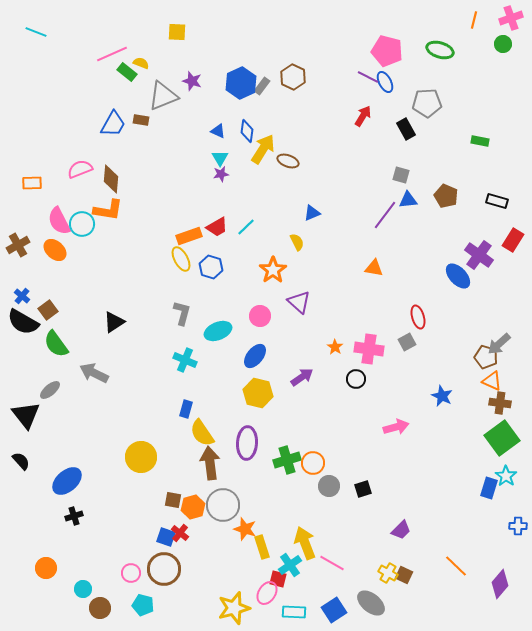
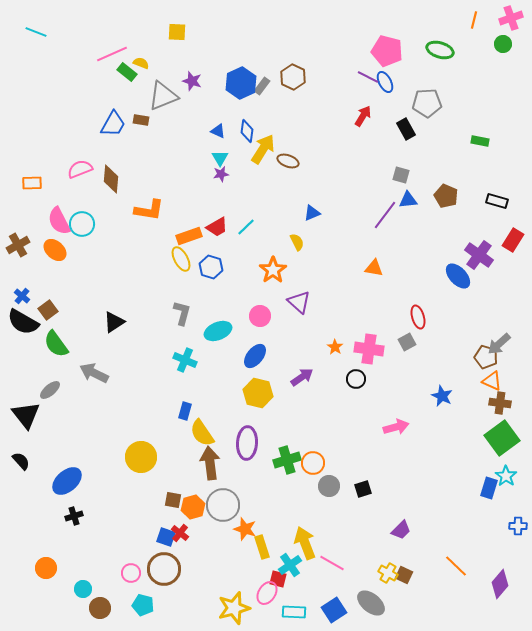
orange L-shape at (108, 210): moved 41 px right
blue rectangle at (186, 409): moved 1 px left, 2 px down
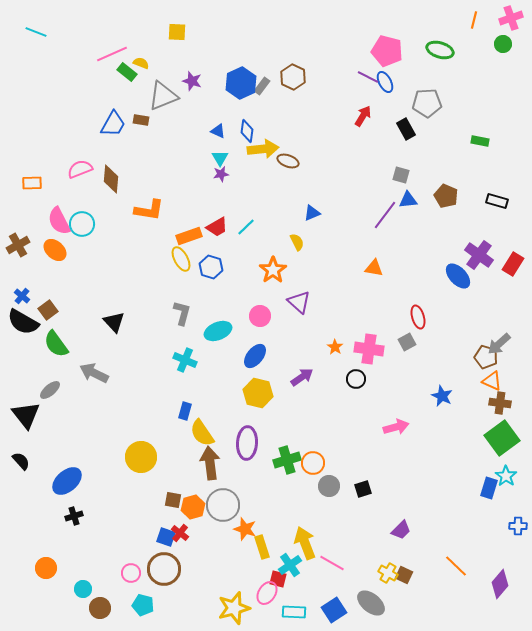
yellow arrow at (263, 149): rotated 52 degrees clockwise
red rectangle at (513, 240): moved 24 px down
black triangle at (114, 322): rotated 40 degrees counterclockwise
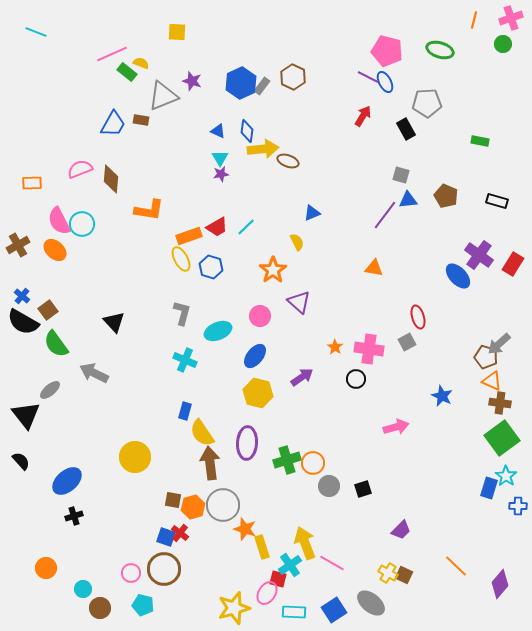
yellow circle at (141, 457): moved 6 px left
blue cross at (518, 526): moved 20 px up
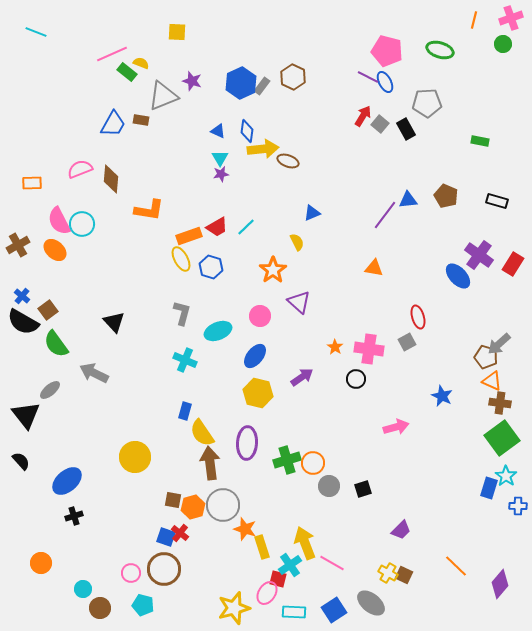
gray square at (401, 175): moved 21 px left, 51 px up; rotated 24 degrees clockwise
orange circle at (46, 568): moved 5 px left, 5 px up
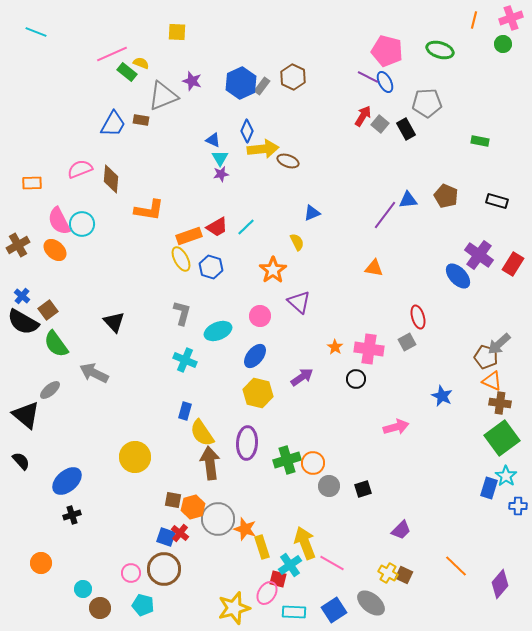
blue triangle at (218, 131): moved 5 px left, 9 px down
blue diamond at (247, 131): rotated 15 degrees clockwise
black triangle at (26, 415): rotated 12 degrees counterclockwise
gray circle at (223, 505): moved 5 px left, 14 px down
black cross at (74, 516): moved 2 px left, 1 px up
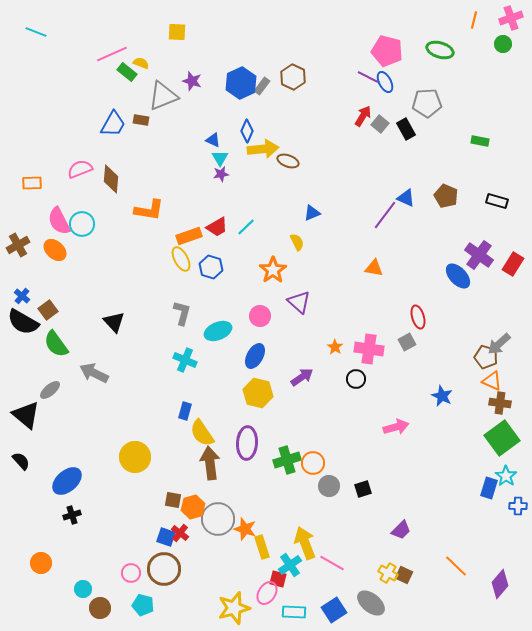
blue triangle at (408, 200): moved 2 px left, 2 px up; rotated 30 degrees clockwise
blue ellipse at (255, 356): rotated 10 degrees counterclockwise
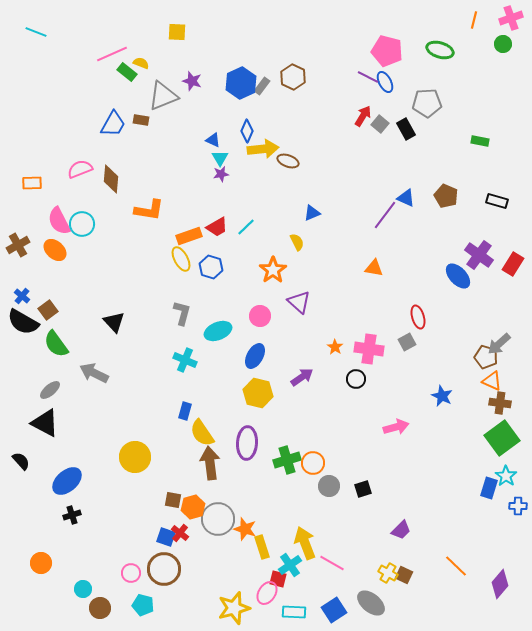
black triangle at (26, 415): moved 19 px right, 8 px down; rotated 12 degrees counterclockwise
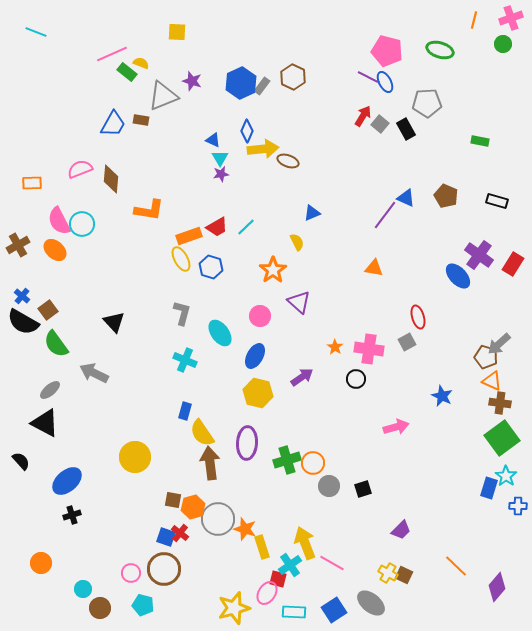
cyan ellipse at (218, 331): moved 2 px right, 2 px down; rotated 76 degrees clockwise
purple diamond at (500, 584): moved 3 px left, 3 px down
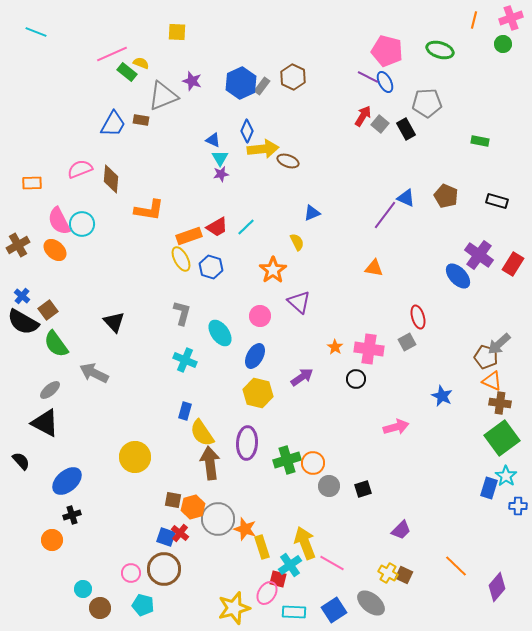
orange circle at (41, 563): moved 11 px right, 23 px up
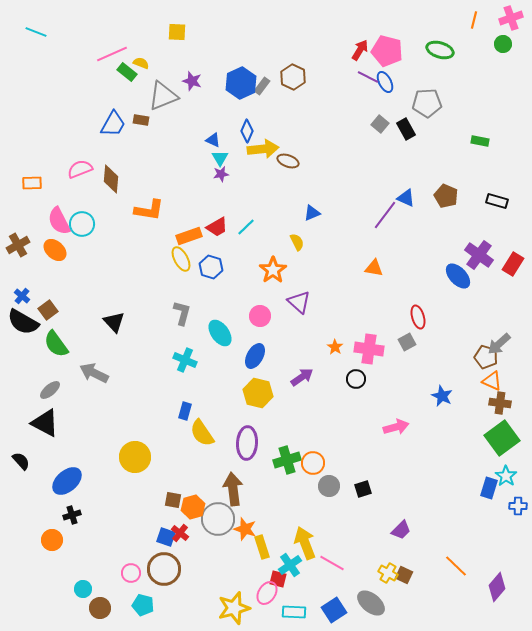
red arrow at (363, 116): moved 3 px left, 66 px up
brown arrow at (210, 463): moved 23 px right, 26 px down
